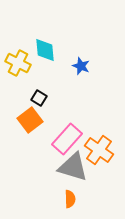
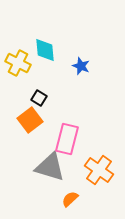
pink rectangle: rotated 28 degrees counterclockwise
orange cross: moved 20 px down
gray triangle: moved 23 px left
orange semicircle: rotated 132 degrees counterclockwise
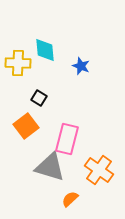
yellow cross: rotated 25 degrees counterclockwise
orange square: moved 4 px left, 6 px down
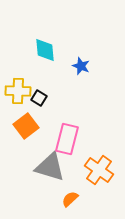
yellow cross: moved 28 px down
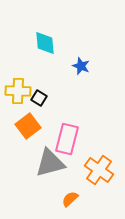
cyan diamond: moved 7 px up
orange square: moved 2 px right
gray triangle: moved 4 px up; rotated 32 degrees counterclockwise
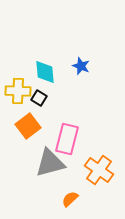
cyan diamond: moved 29 px down
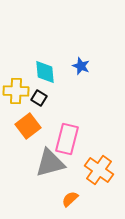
yellow cross: moved 2 px left
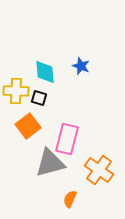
black square: rotated 14 degrees counterclockwise
orange semicircle: rotated 24 degrees counterclockwise
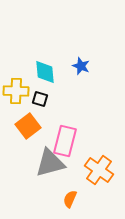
black square: moved 1 px right, 1 px down
pink rectangle: moved 2 px left, 2 px down
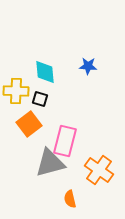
blue star: moved 7 px right; rotated 18 degrees counterclockwise
orange square: moved 1 px right, 2 px up
orange semicircle: rotated 36 degrees counterclockwise
